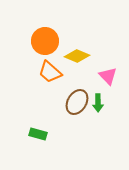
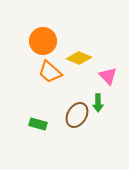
orange circle: moved 2 px left
yellow diamond: moved 2 px right, 2 px down
brown ellipse: moved 13 px down
green rectangle: moved 10 px up
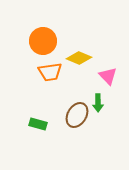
orange trapezoid: rotated 50 degrees counterclockwise
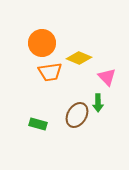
orange circle: moved 1 px left, 2 px down
pink triangle: moved 1 px left, 1 px down
